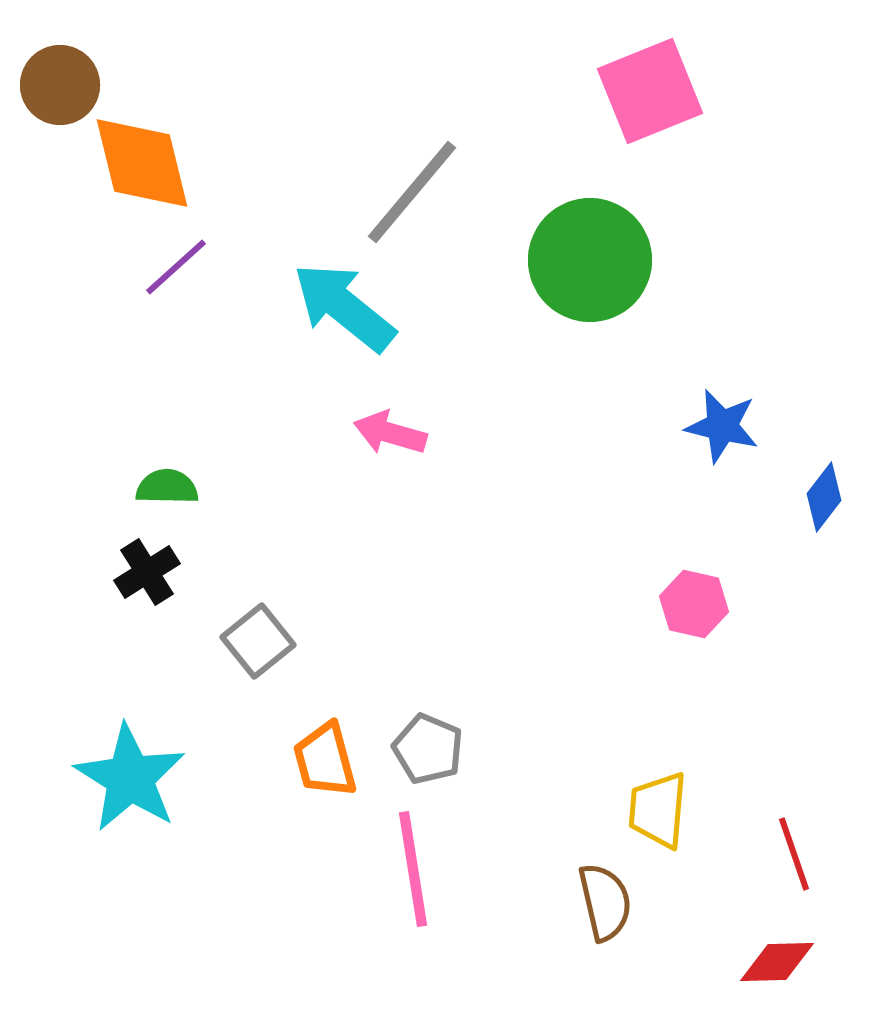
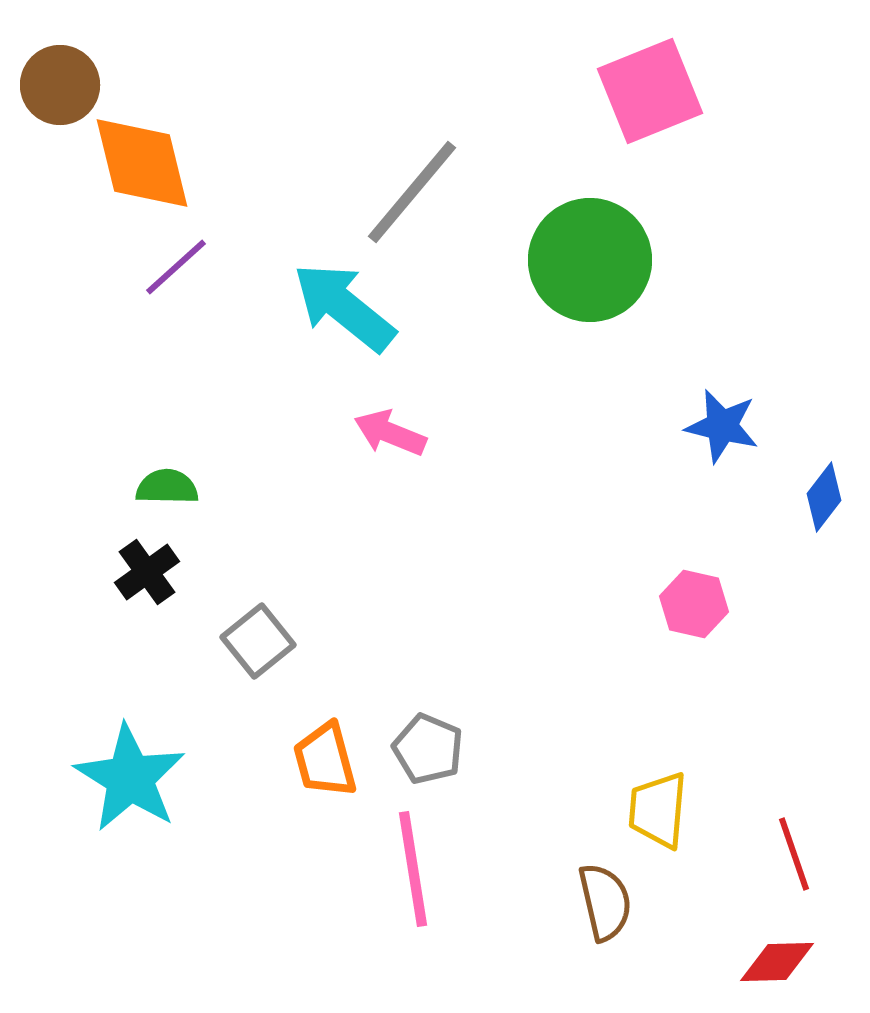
pink arrow: rotated 6 degrees clockwise
black cross: rotated 4 degrees counterclockwise
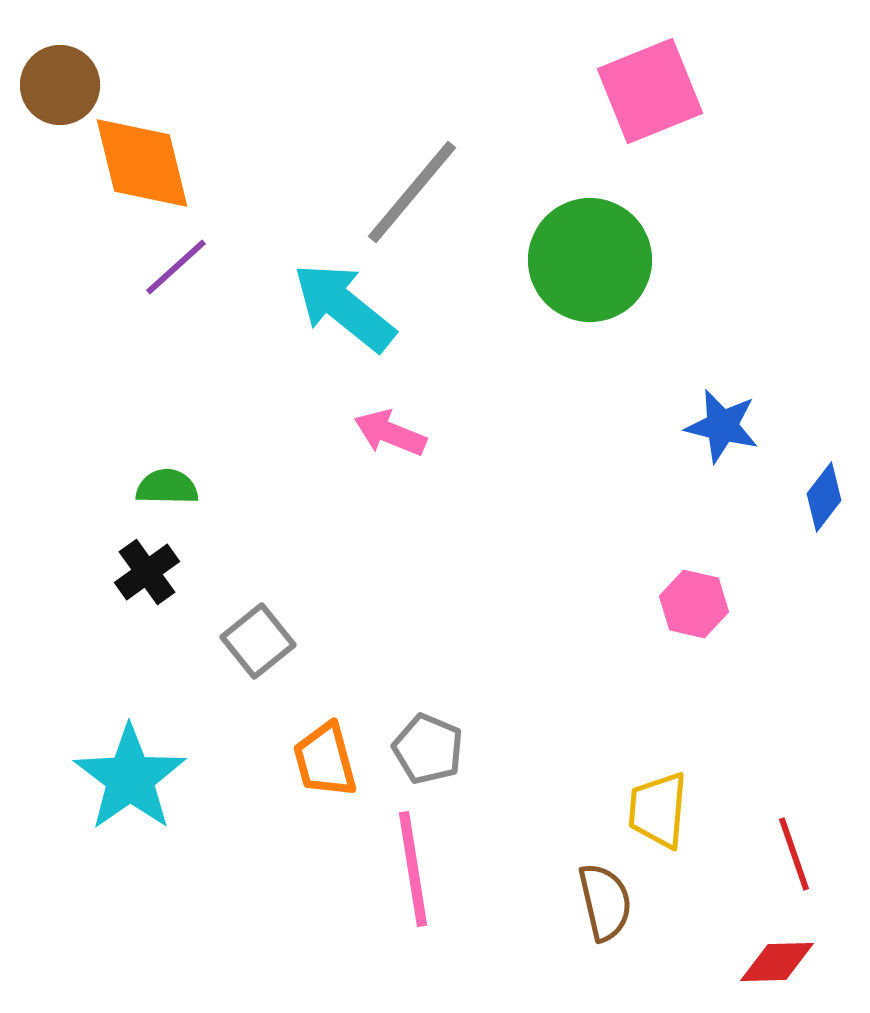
cyan star: rotated 5 degrees clockwise
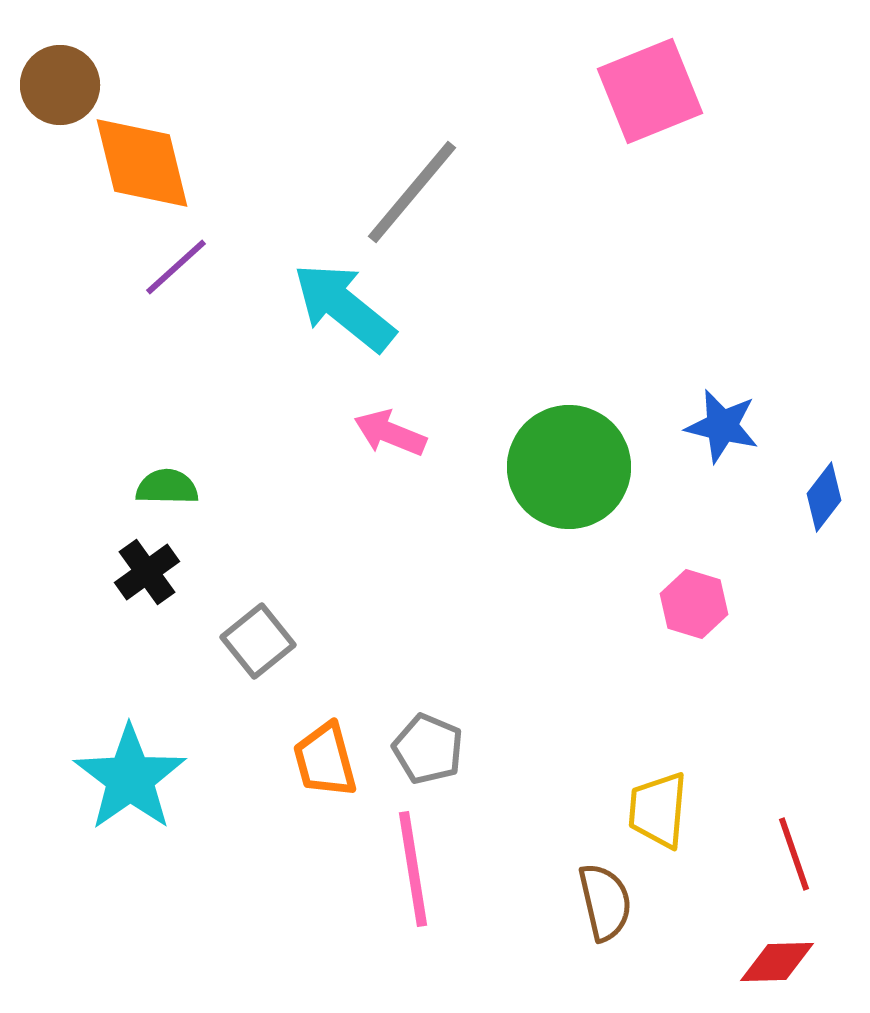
green circle: moved 21 px left, 207 px down
pink hexagon: rotated 4 degrees clockwise
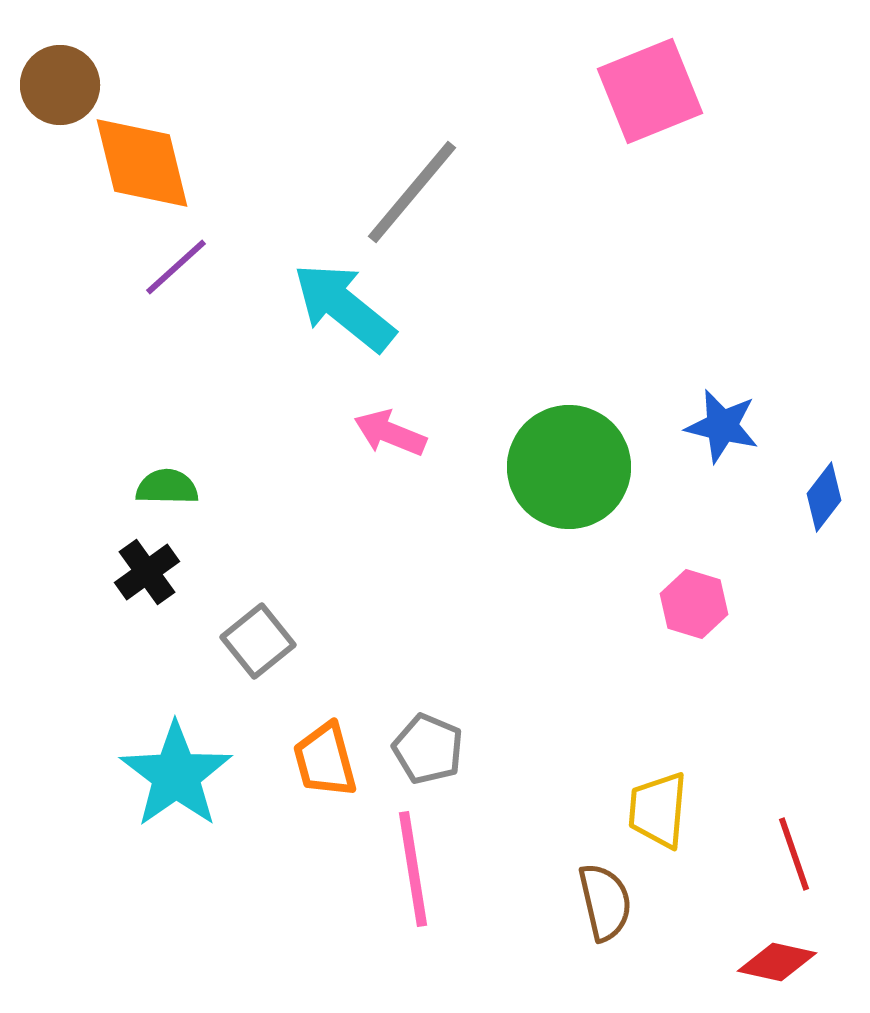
cyan star: moved 46 px right, 3 px up
red diamond: rotated 14 degrees clockwise
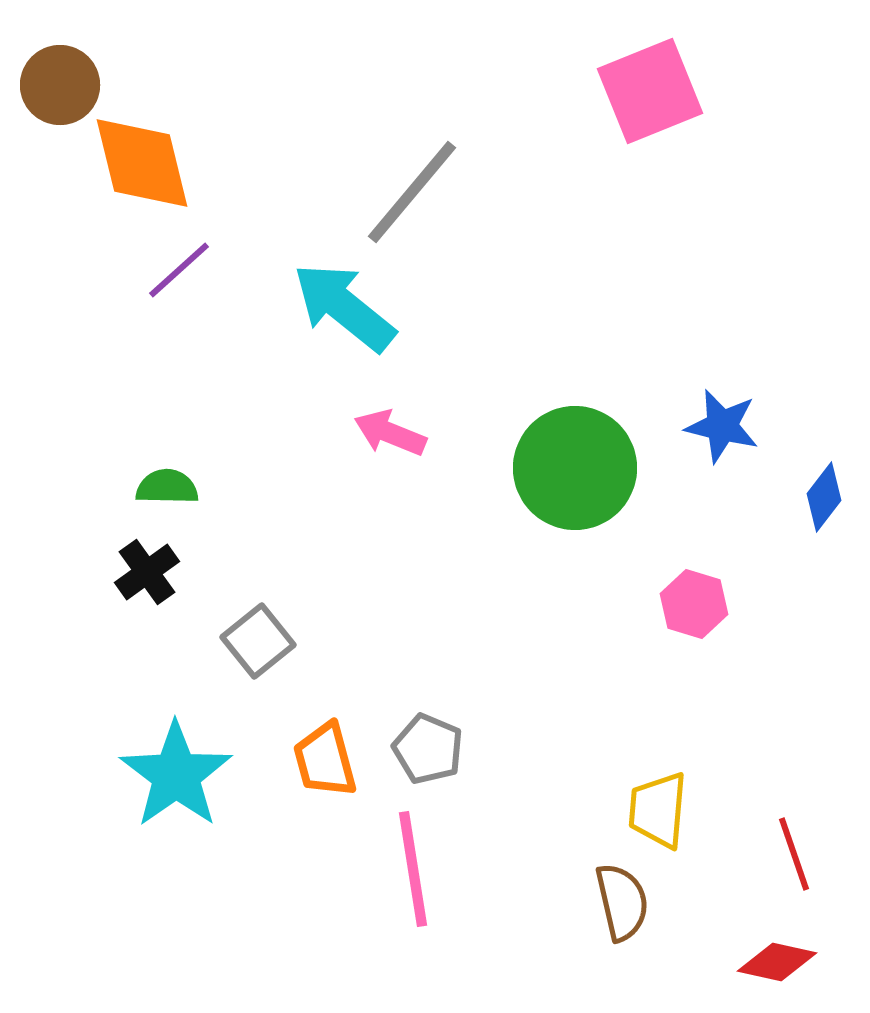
purple line: moved 3 px right, 3 px down
green circle: moved 6 px right, 1 px down
brown semicircle: moved 17 px right
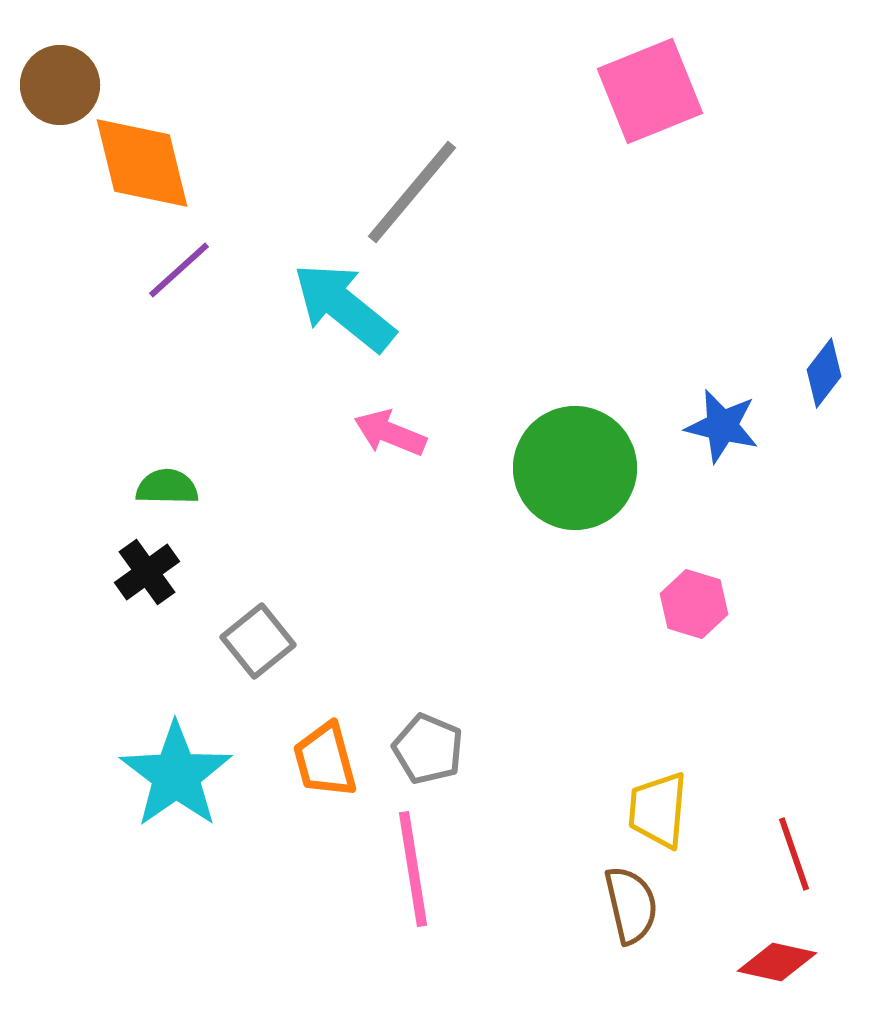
blue diamond: moved 124 px up
brown semicircle: moved 9 px right, 3 px down
